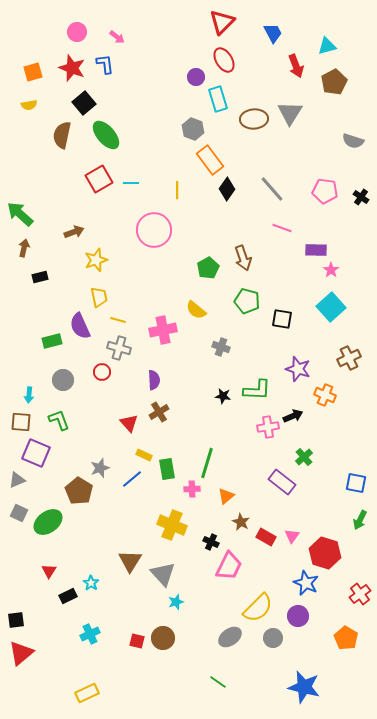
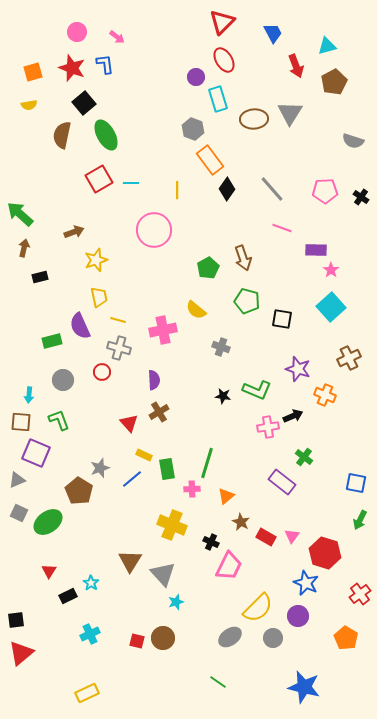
green ellipse at (106, 135): rotated 12 degrees clockwise
pink pentagon at (325, 191): rotated 10 degrees counterclockwise
green L-shape at (257, 390): rotated 20 degrees clockwise
green cross at (304, 457): rotated 12 degrees counterclockwise
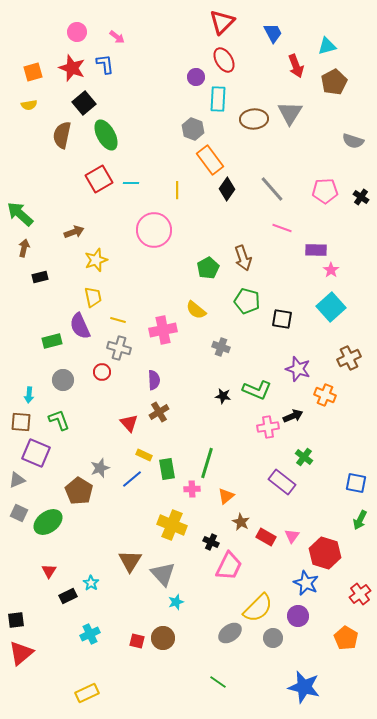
cyan rectangle at (218, 99): rotated 20 degrees clockwise
yellow trapezoid at (99, 297): moved 6 px left
gray ellipse at (230, 637): moved 4 px up
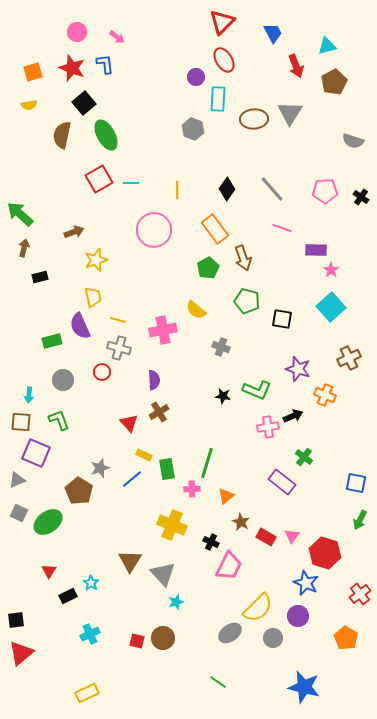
orange rectangle at (210, 160): moved 5 px right, 69 px down
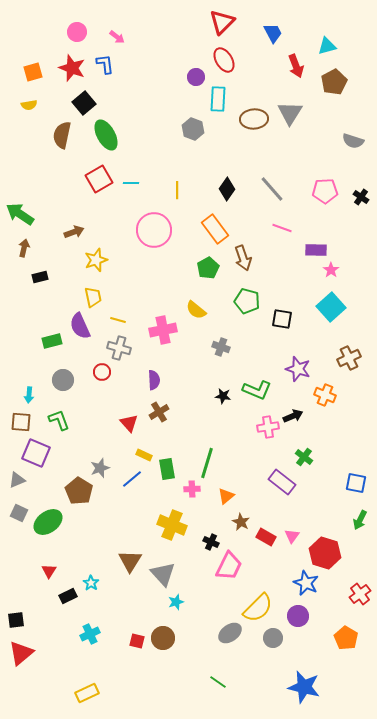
green arrow at (20, 214): rotated 8 degrees counterclockwise
